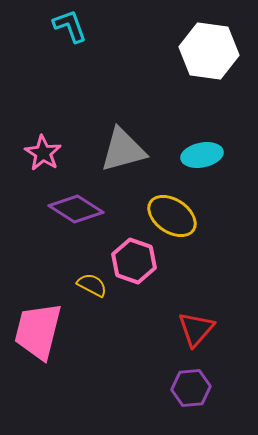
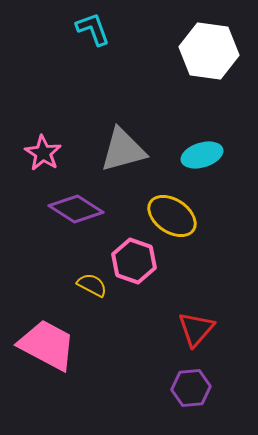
cyan L-shape: moved 23 px right, 3 px down
cyan ellipse: rotated 6 degrees counterclockwise
pink trapezoid: moved 9 px right, 14 px down; rotated 104 degrees clockwise
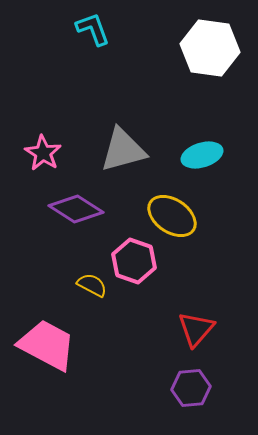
white hexagon: moved 1 px right, 3 px up
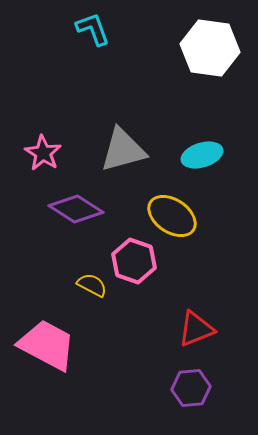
red triangle: rotated 27 degrees clockwise
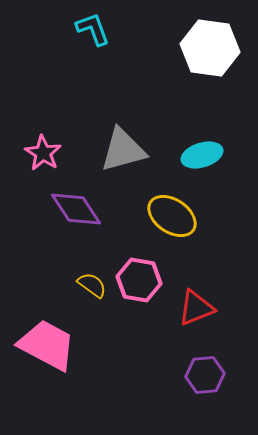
purple diamond: rotated 24 degrees clockwise
pink hexagon: moved 5 px right, 19 px down; rotated 9 degrees counterclockwise
yellow semicircle: rotated 8 degrees clockwise
red triangle: moved 21 px up
purple hexagon: moved 14 px right, 13 px up
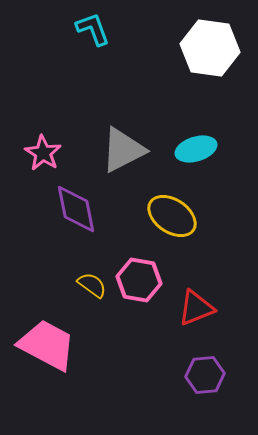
gray triangle: rotated 12 degrees counterclockwise
cyan ellipse: moved 6 px left, 6 px up
purple diamond: rotated 22 degrees clockwise
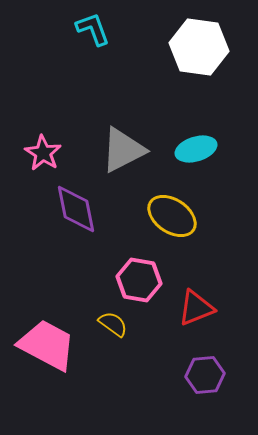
white hexagon: moved 11 px left, 1 px up
yellow semicircle: moved 21 px right, 39 px down
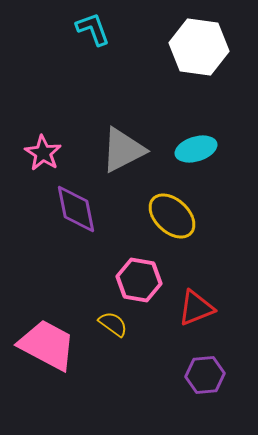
yellow ellipse: rotated 9 degrees clockwise
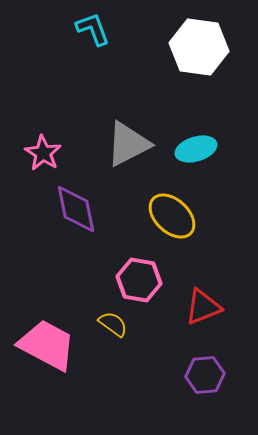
gray triangle: moved 5 px right, 6 px up
red triangle: moved 7 px right, 1 px up
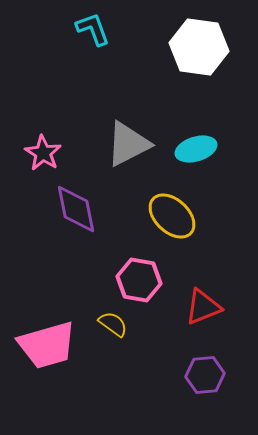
pink trapezoid: rotated 136 degrees clockwise
